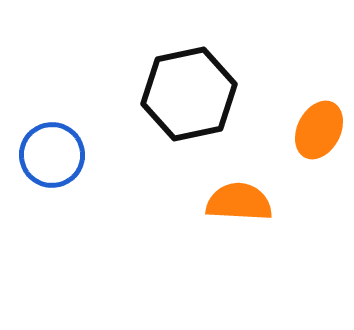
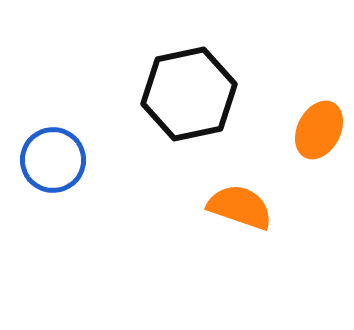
blue circle: moved 1 px right, 5 px down
orange semicircle: moved 1 px right, 5 px down; rotated 16 degrees clockwise
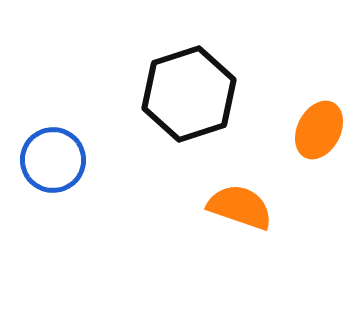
black hexagon: rotated 6 degrees counterclockwise
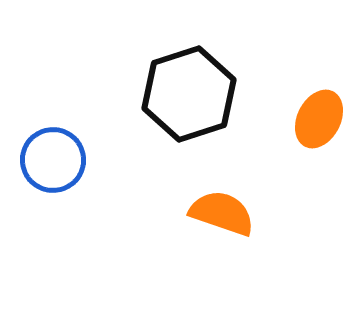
orange ellipse: moved 11 px up
orange semicircle: moved 18 px left, 6 px down
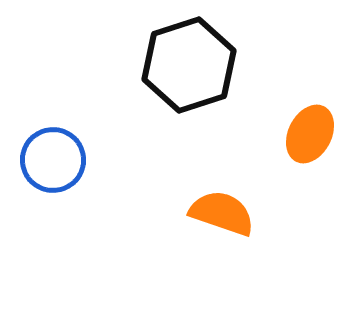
black hexagon: moved 29 px up
orange ellipse: moved 9 px left, 15 px down
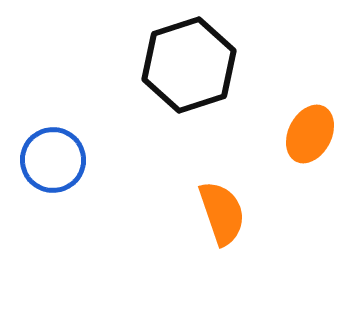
orange semicircle: rotated 52 degrees clockwise
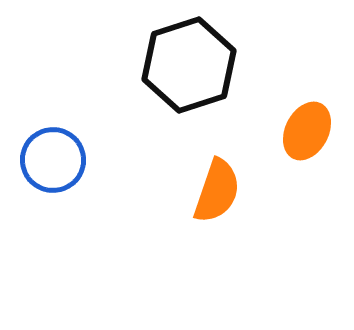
orange ellipse: moved 3 px left, 3 px up
orange semicircle: moved 5 px left, 22 px up; rotated 38 degrees clockwise
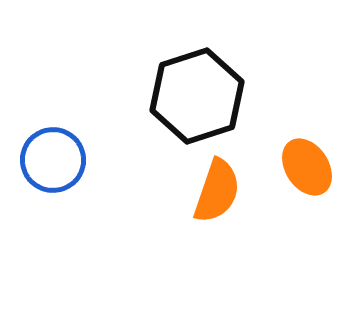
black hexagon: moved 8 px right, 31 px down
orange ellipse: moved 36 px down; rotated 60 degrees counterclockwise
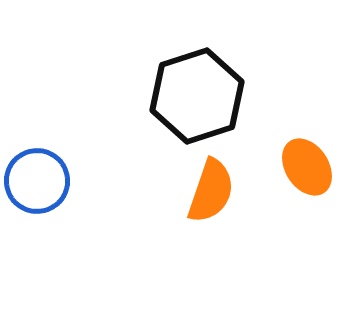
blue circle: moved 16 px left, 21 px down
orange semicircle: moved 6 px left
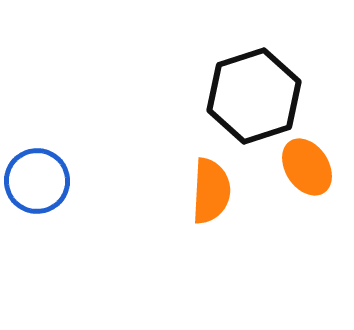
black hexagon: moved 57 px right
orange semicircle: rotated 16 degrees counterclockwise
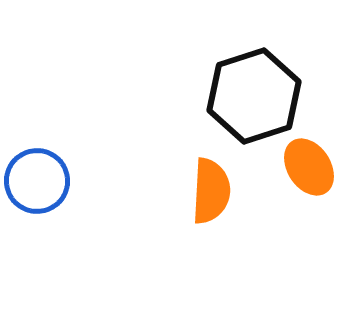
orange ellipse: moved 2 px right
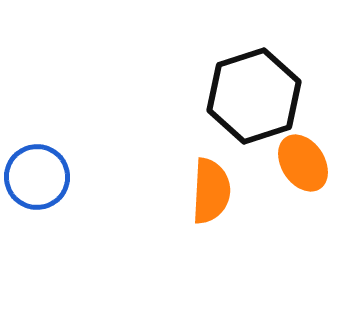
orange ellipse: moved 6 px left, 4 px up
blue circle: moved 4 px up
